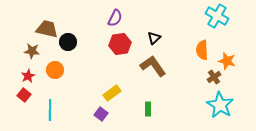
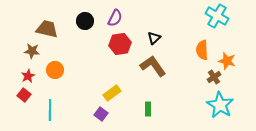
black circle: moved 17 px right, 21 px up
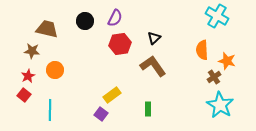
yellow rectangle: moved 2 px down
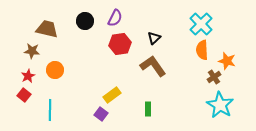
cyan cross: moved 16 px left, 8 px down; rotated 15 degrees clockwise
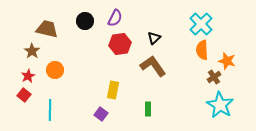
brown star: rotated 28 degrees clockwise
yellow rectangle: moved 1 px right, 5 px up; rotated 42 degrees counterclockwise
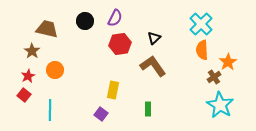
orange star: moved 1 px right, 1 px down; rotated 24 degrees clockwise
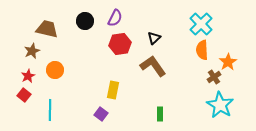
brown star: rotated 14 degrees clockwise
green rectangle: moved 12 px right, 5 px down
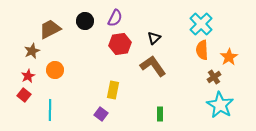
brown trapezoid: moved 3 px right; rotated 40 degrees counterclockwise
orange star: moved 1 px right, 5 px up
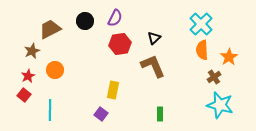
brown L-shape: rotated 12 degrees clockwise
cyan star: rotated 16 degrees counterclockwise
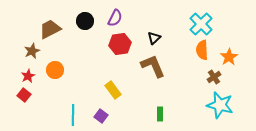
yellow rectangle: rotated 48 degrees counterclockwise
cyan line: moved 23 px right, 5 px down
purple square: moved 2 px down
